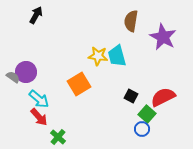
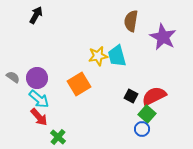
yellow star: rotated 18 degrees counterclockwise
purple circle: moved 11 px right, 6 px down
red semicircle: moved 9 px left, 1 px up
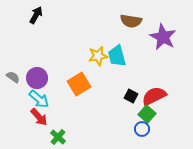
brown semicircle: rotated 90 degrees counterclockwise
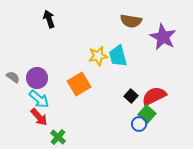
black arrow: moved 13 px right, 4 px down; rotated 48 degrees counterclockwise
cyan trapezoid: moved 1 px right
black square: rotated 16 degrees clockwise
blue circle: moved 3 px left, 5 px up
